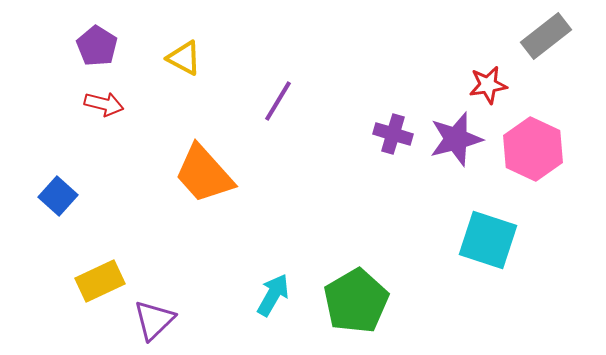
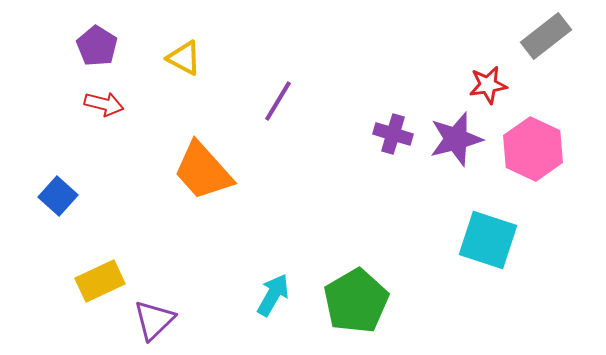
orange trapezoid: moved 1 px left, 3 px up
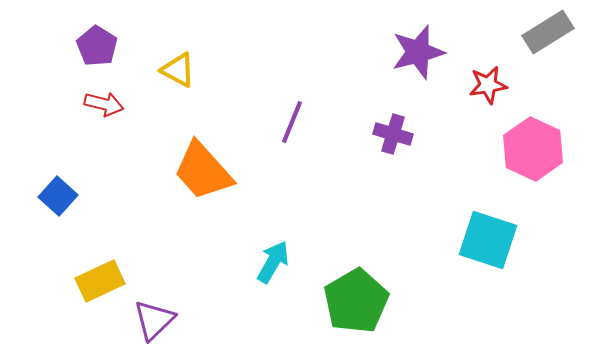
gray rectangle: moved 2 px right, 4 px up; rotated 6 degrees clockwise
yellow triangle: moved 6 px left, 12 px down
purple line: moved 14 px right, 21 px down; rotated 9 degrees counterclockwise
purple star: moved 38 px left, 87 px up
cyan arrow: moved 33 px up
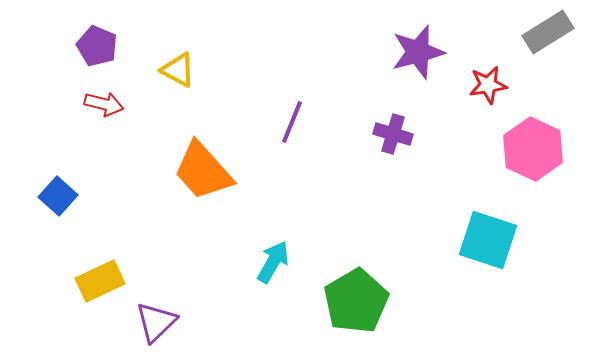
purple pentagon: rotated 9 degrees counterclockwise
purple triangle: moved 2 px right, 2 px down
